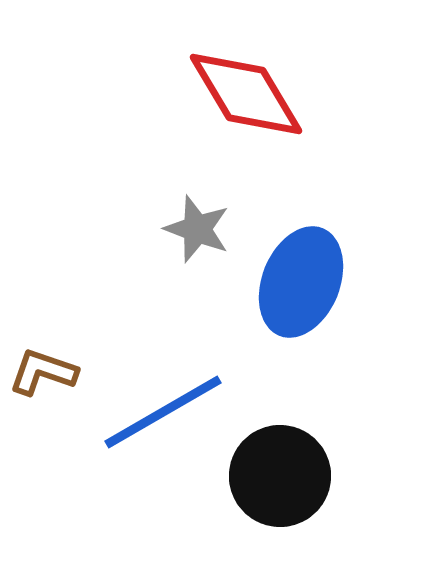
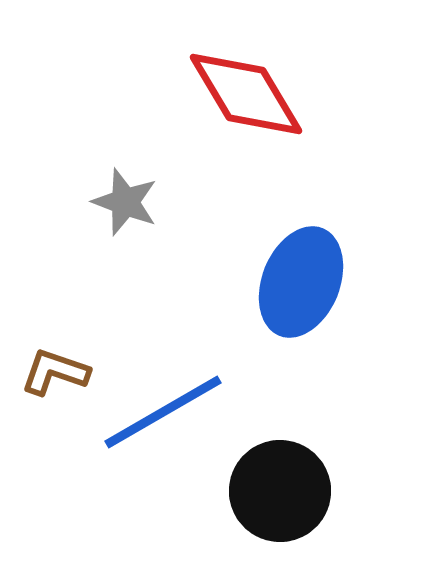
gray star: moved 72 px left, 27 px up
brown L-shape: moved 12 px right
black circle: moved 15 px down
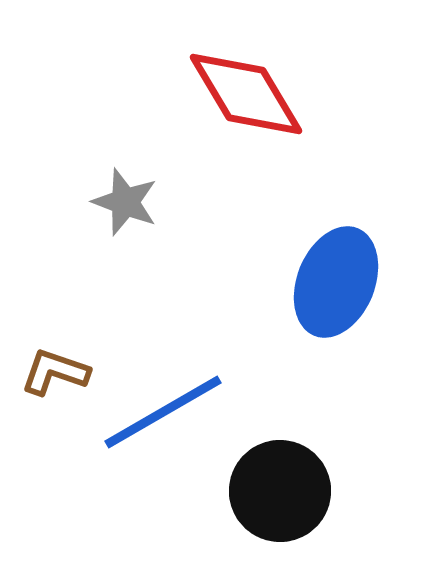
blue ellipse: moved 35 px right
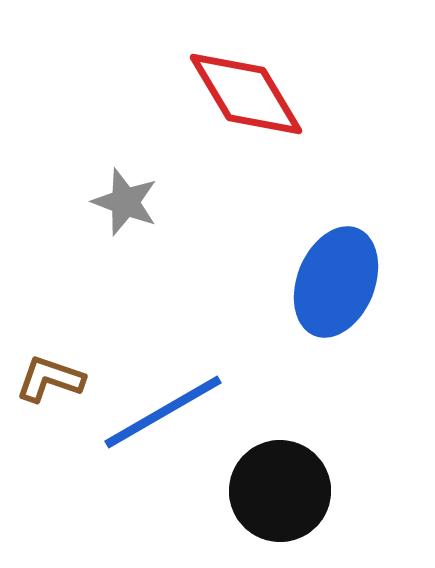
brown L-shape: moved 5 px left, 7 px down
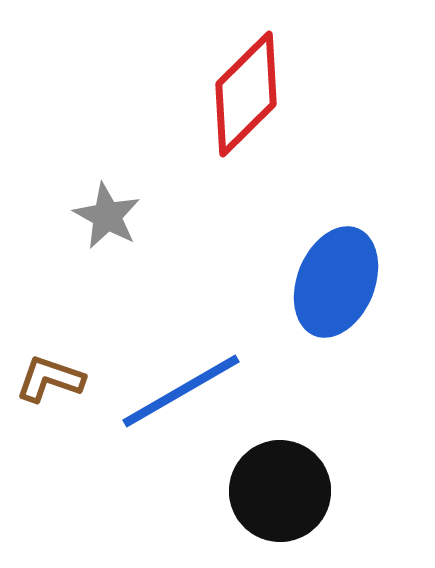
red diamond: rotated 76 degrees clockwise
gray star: moved 18 px left, 14 px down; rotated 8 degrees clockwise
blue line: moved 18 px right, 21 px up
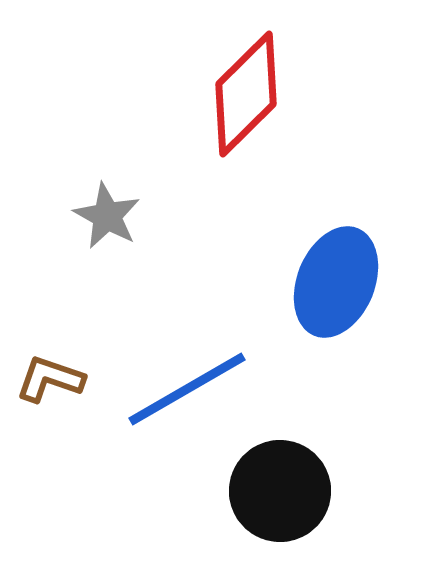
blue line: moved 6 px right, 2 px up
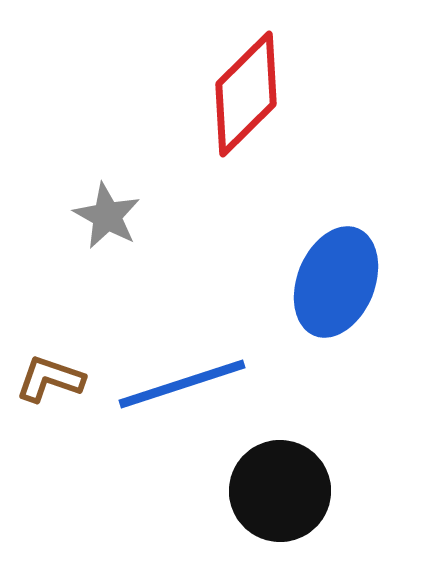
blue line: moved 5 px left, 5 px up; rotated 12 degrees clockwise
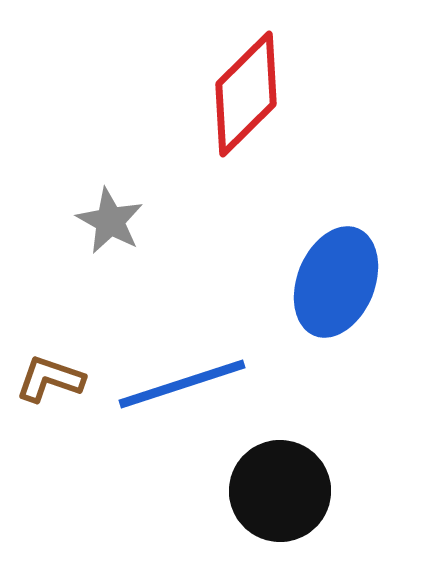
gray star: moved 3 px right, 5 px down
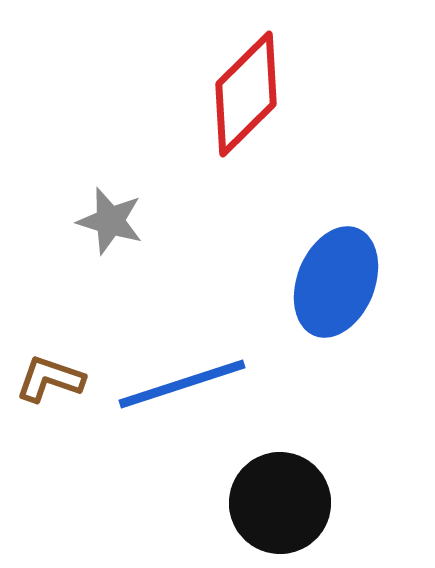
gray star: rotated 12 degrees counterclockwise
black circle: moved 12 px down
